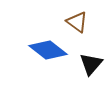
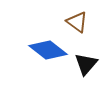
black triangle: moved 5 px left
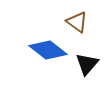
black triangle: moved 1 px right
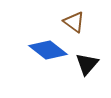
brown triangle: moved 3 px left
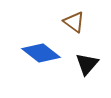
blue diamond: moved 7 px left, 3 px down
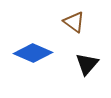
blue diamond: moved 8 px left; rotated 15 degrees counterclockwise
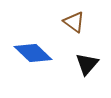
blue diamond: rotated 21 degrees clockwise
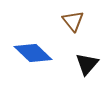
brown triangle: moved 1 px left, 1 px up; rotated 15 degrees clockwise
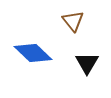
black triangle: moved 1 px up; rotated 10 degrees counterclockwise
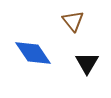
blue diamond: rotated 12 degrees clockwise
